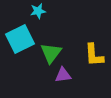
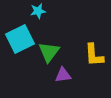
green triangle: moved 2 px left, 1 px up
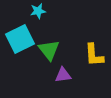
green triangle: moved 2 px up; rotated 15 degrees counterclockwise
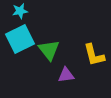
cyan star: moved 18 px left
yellow L-shape: rotated 10 degrees counterclockwise
purple triangle: moved 3 px right
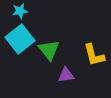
cyan square: rotated 12 degrees counterclockwise
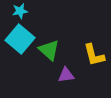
cyan square: rotated 12 degrees counterclockwise
green triangle: rotated 10 degrees counterclockwise
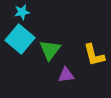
cyan star: moved 2 px right, 1 px down
green triangle: moved 1 px right; rotated 25 degrees clockwise
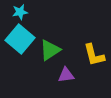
cyan star: moved 2 px left
green triangle: rotated 20 degrees clockwise
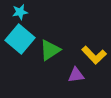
yellow L-shape: rotated 30 degrees counterclockwise
purple triangle: moved 10 px right
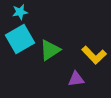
cyan square: rotated 20 degrees clockwise
purple triangle: moved 4 px down
